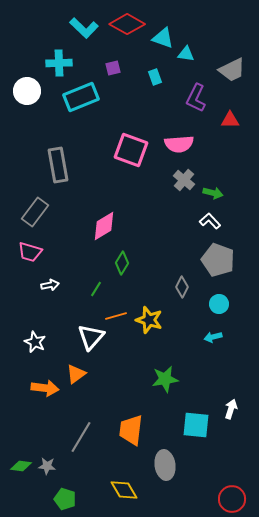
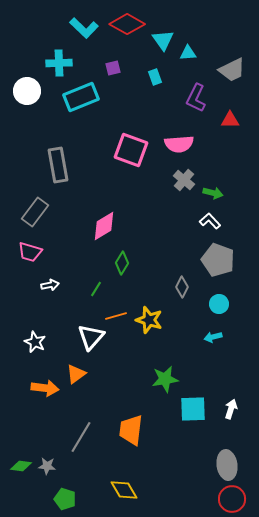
cyan triangle at (163, 38): moved 2 px down; rotated 35 degrees clockwise
cyan triangle at (186, 54): moved 2 px right, 1 px up; rotated 12 degrees counterclockwise
cyan square at (196, 425): moved 3 px left, 16 px up; rotated 8 degrees counterclockwise
gray ellipse at (165, 465): moved 62 px right
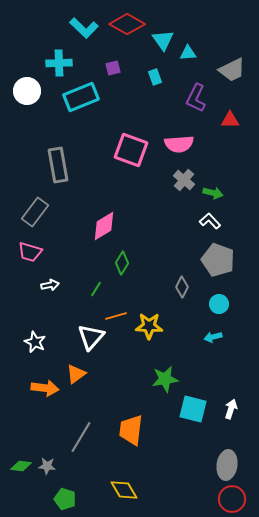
yellow star at (149, 320): moved 6 px down; rotated 16 degrees counterclockwise
cyan square at (193, 409): rotated 16 degrees clockwise
gray ellipse at (227, 465): rotated 16 degrees clockwise
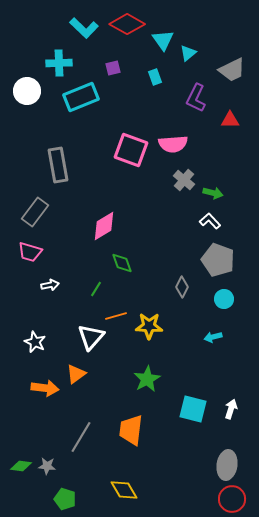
cyan triangle at (188, 53): rotated 36 degrees counterclockwise
pink semicircle at (179, 144): moved 6 px left
green diamond at (122, 263): rotated 50 degrees counterclockwise
cyan circle at (219, 304): moved 5 px right, 5 px up
green star at (165, 379): moved 18 px left; rotated 20 degrees counterclockwise
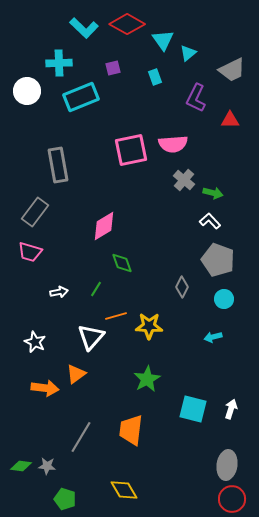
pink square at (131, 150): rotated 32 degrees counterclockwise
white arrow at (50, 285): moved 9 px right, 7 px down
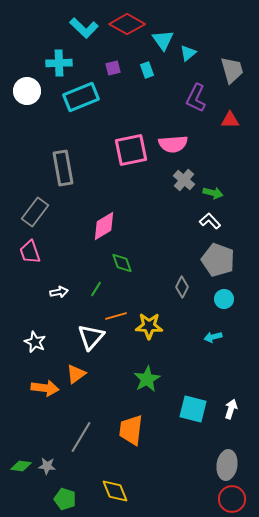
gray trapezoid at (232, 70): rotated 80 degrees counterclockwise
cyan rectangle at (155, 77): moved 8 px left, 7 px up
gray rectangle at (58, 165): moved 5 px right, 3 px down
pink trapezoid at (30, 252): rotated 55 degrees clockwise
yellow diamond at (124, 490): moved 9 px left, 1 px down; rotated 8 degrees clockwise
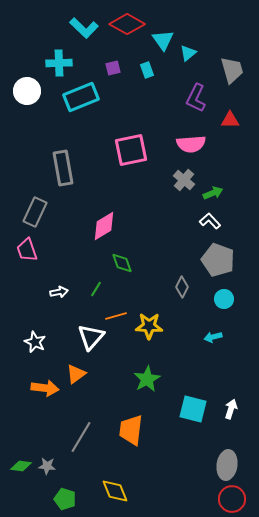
pink semicircle at (173, 144): moved 18 px right
green arrow at (213, 193): rotated 36 degrees counterclockwise
gray rectangle at (35, 212): rotated 12 degrees counterclockwise
pink trapezoid at (30, 252): moved 3 px left, 2 px up
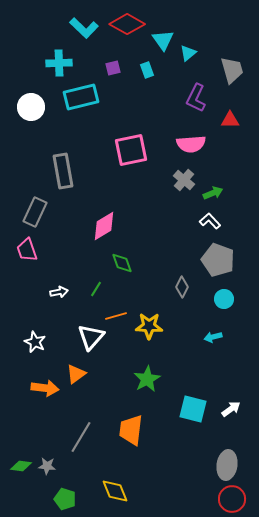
white circle at (27, 91): moved 4 px right, 16 px down
cyan rectangle at (81, 97): rotated 8 degrees clockwise
gray rectangle at (63, 168): moved 3 px down
white arrow at (231, 409): rotated 36 degrees clockwise
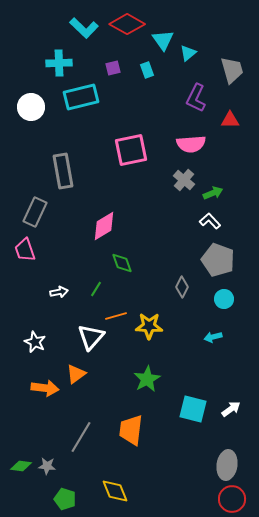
pink trapezoid at (27, 250): moved 2 px left
